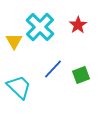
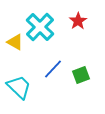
red star: moved 4 px up
yellow triangle: moved 1 px right, 1 px down; rotated 30 degrees counterclockwise
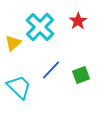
yellow triangle: moved 2 px left, 1 px down; rotated 48 degrees clockwise
blue line: moved 2 px left, 1 px down
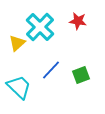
red star: rotated 30 degrees counterclockwise
yellow triangle: moved 4 px right
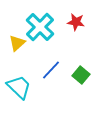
red star: moved 2 px left, 1 px down
green square: rotated 30 degrees counterclockwise
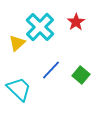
red star: rotated 30 degrees clockwise
cyan trapezoid: moved 2 px down
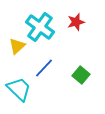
red star: rotated 18 degrees clockwise
cyan cross: rotated 8 degrees counterclockwise
yellow triangle: moved 3 px down
blue line: moved 7 px left, 2 px up
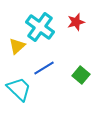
blue line: rotated 15 degrees clockwise
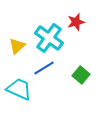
cyan cross: moved 9 px right, 11 px down
cyan trapezoid: rotated 20 degrees counterclockwise
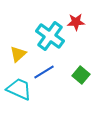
red star: rotated 12 degrees clockwise
cyan cross: moved 1 px right, 2 px up
yellow triangle: moved 1 px right, 8 px down
blue line: moved 4 px down
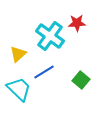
red star: moved 1 px right, 1 px down
green square: moved 5 px down
cyan trapezoid: rotated 20 degrees clockwise
